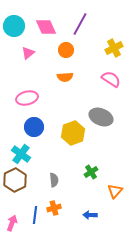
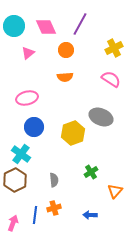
pink arrow: moved 1 px right
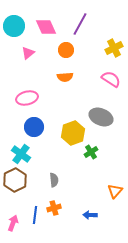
green cross: moved 20 px up
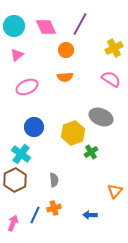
pink triangle: moved 11 px left, 2 px down
pink ellipse: moved 11 px up; rotated 10 degrees counterclockwise
blue line: rotated 18 degrees clockwise
